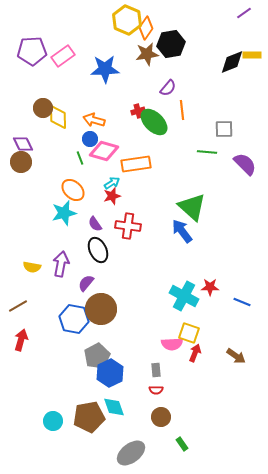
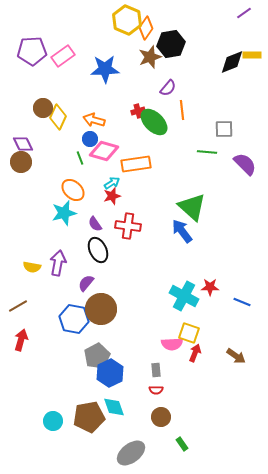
brown star at (147, 54): moved 3 px right, 3 px down; rotated 10 degrees counterclockwise
yellow diamond at (58, 117): rotated 25 degrees clockwise
purple arrow at (61, 264): moved 3 px left, 1 px up
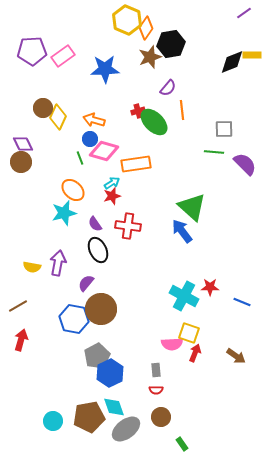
green line at (207, 152): moved 7 px right
gray ellipse at (131, 453): moved 5 px left, 24 px up
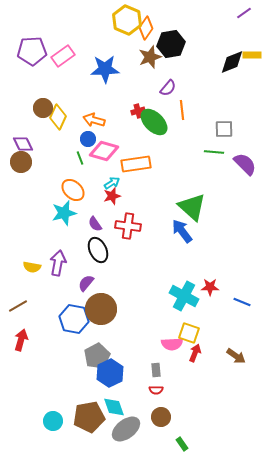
blue circle at (90, 139): moved 2 px left
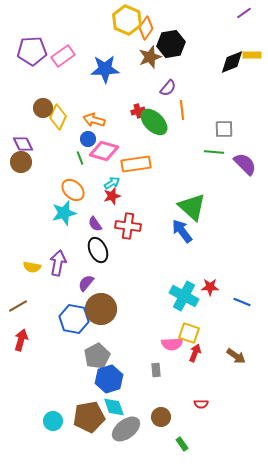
blue hexagon at (110, 373): moved 1 px left, 6 px down; rotated 8 degrees clockwise
red semicircle at (156, 390): moved 45 px right, 14 px down
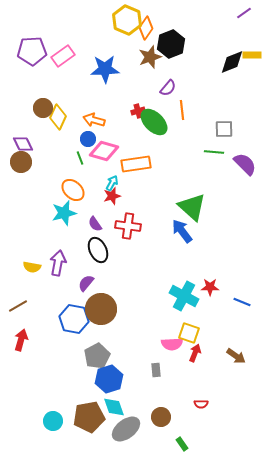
black hexagon at (171, 44): rotated 12 degrees counterclockwise
cyan arrow at (112, 183): rotated 28 degrees counterclockwise
